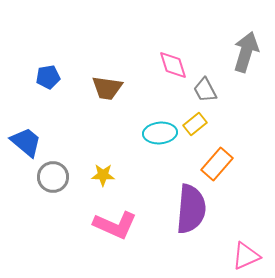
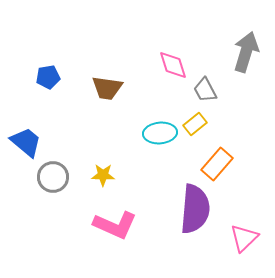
purple semicircle: moved 4 px right
pink triangle: moved 2 px left, 18 px up; rotated 20 degrees counterclockwise
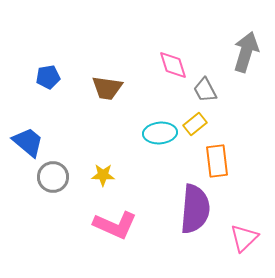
blue trapezoid: moved 2 px right
orange rectangle: moved 3 px up; rotated 48 degrees counterclockwise
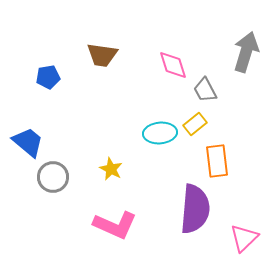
brown trapezoid: moved 5 px left, 33 px up
yellow star: moved 8 px right, 6 px up; rotated 25 degrees clockwise
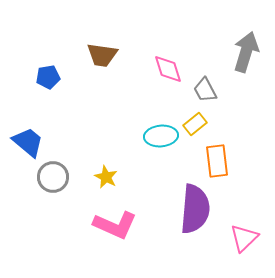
pink diamond: moved 5 px left, 4 px down
cyan ellipse: moved 1 px right, 3 px down
yellow star: moved 5 px left, 8 px down
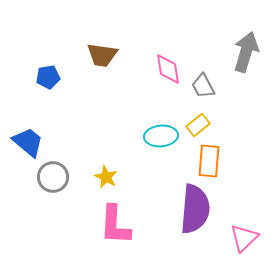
pink diamond: rotated 8 degrees clockwise
gray trapezoid: moved 2 px left, 4 px up
yellow rectangle: moved 3 px right, 1 px down
orange rectangle: moved 8 px left; rotated 12 degrees clockwise
pink L-shape: rotated 69 degrees clockwise
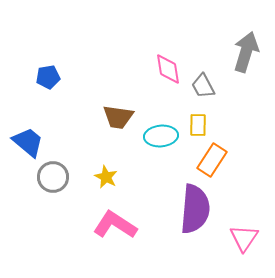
brown trapezoid: moved 16 px right, 62 px down
yellow rectangle: rotated 50 degrees counterclockwise
orange rectangle: moved 3 px right, 1 px up; rotated 28 degrees clockwise
pink L-shape: rotated 120 degrees clockwise
pink triangle: rotated 12 degrees counterclockwise
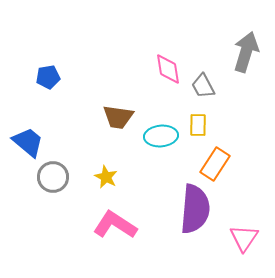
orange rectangle: moved 3 px right, 4 px down
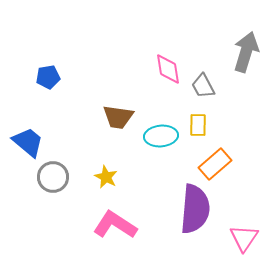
orange rectangle: rotated 16 degrees clockwise
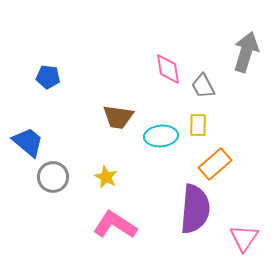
blue pentagon: rotated 15 degrees clockwise
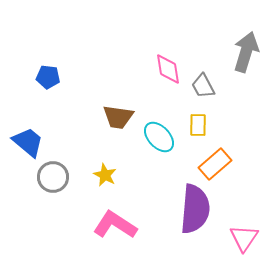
cyan ellipse: moved 2 px left, 1 px down; rotated 52 degrees clockwise
yellow star: moved 1 px left, 2 px up
